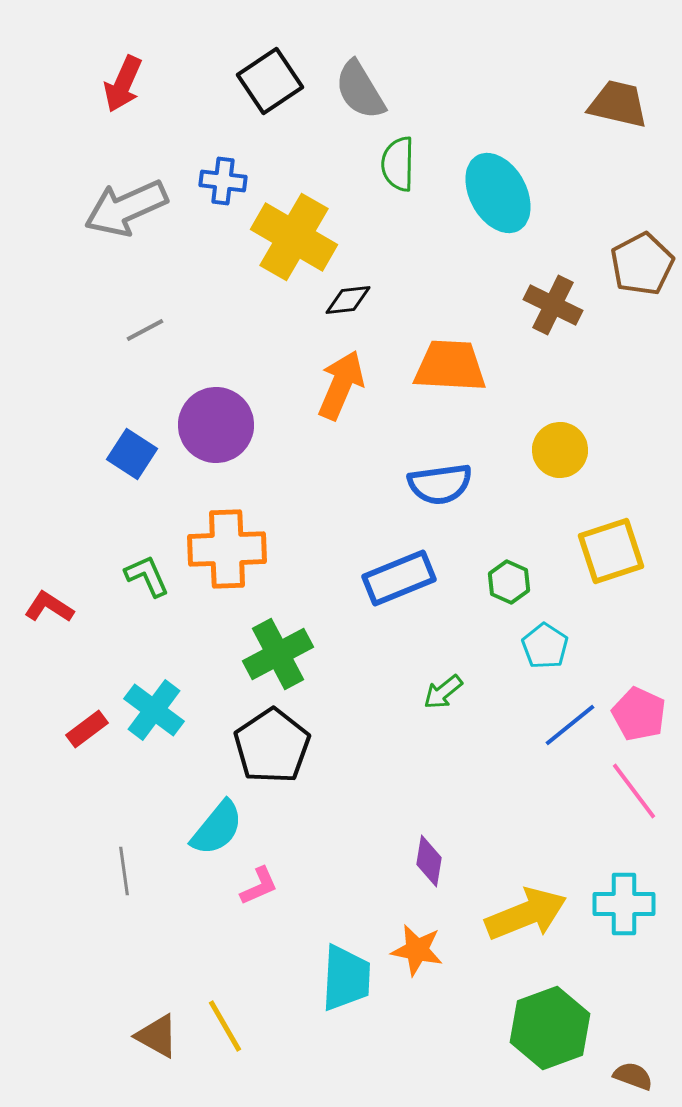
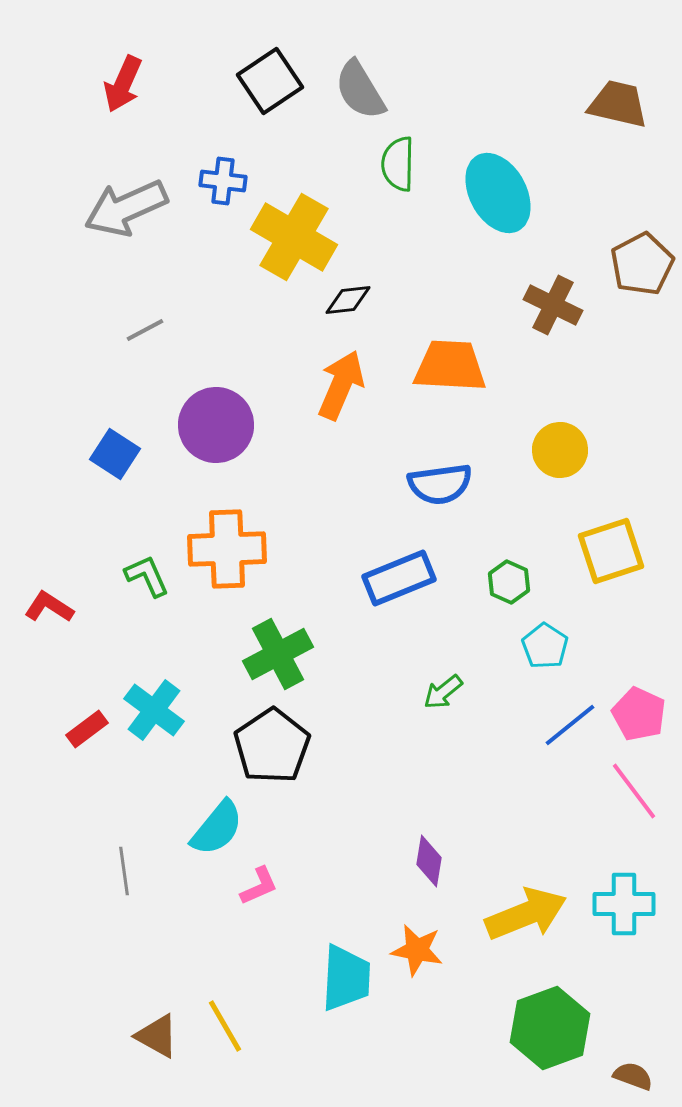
blue square at (132, 454): moved 17 px left
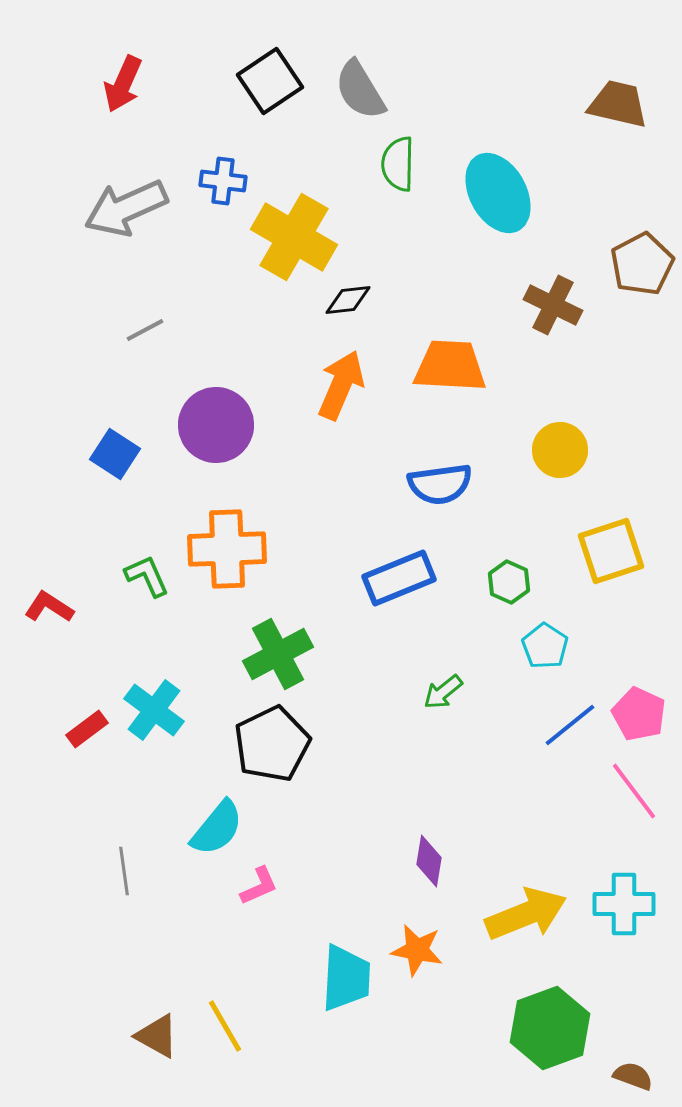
black pentagon at (272, 746): moved 2 px up; rotated 8 degrees clockwise
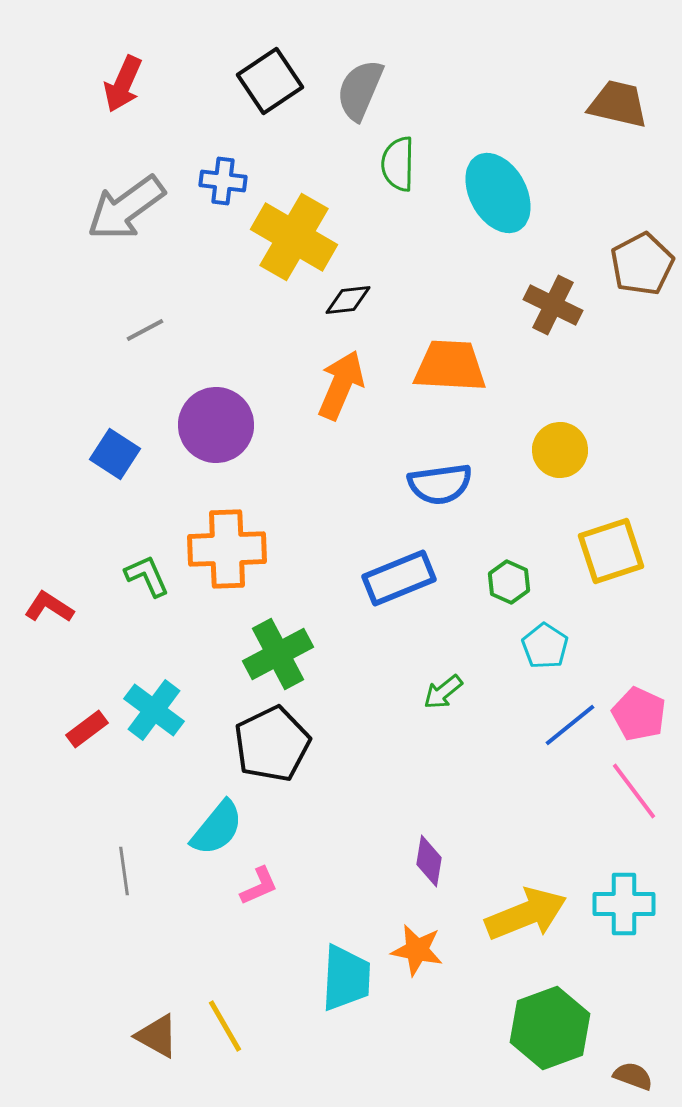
gray semicircle at (360, 90): rotated 54 degrees clockwise
gray arrow at (126, 208): rotated 12 degrees counterclockwise
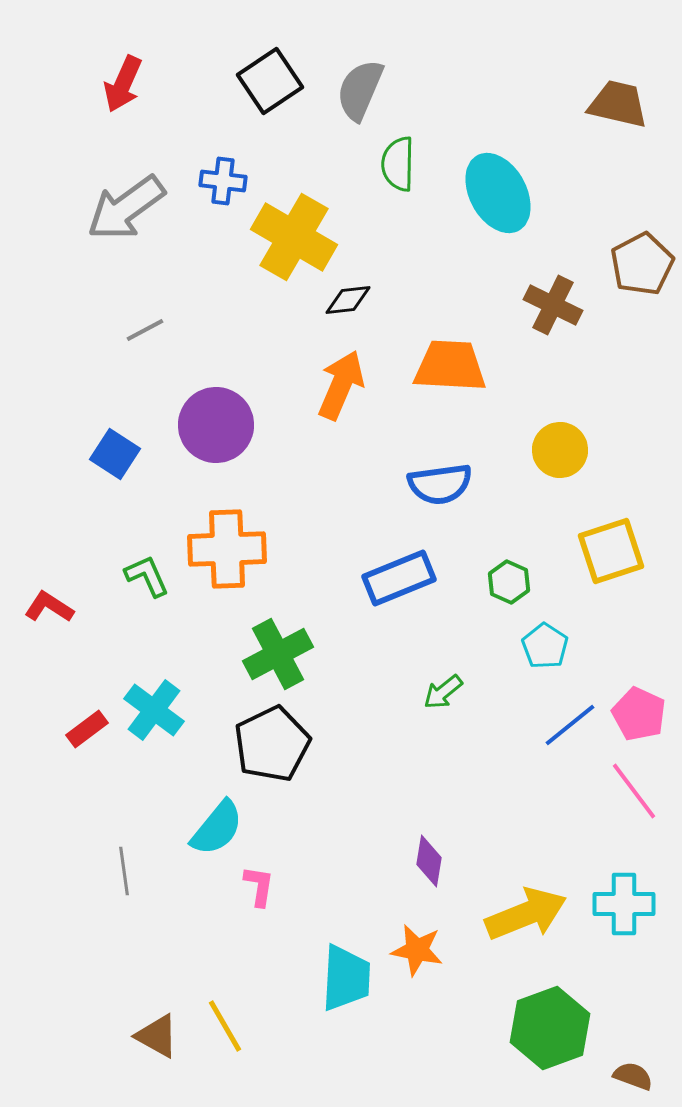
pink L-shape at (259, 886): rotated 57 degrees counterclockwise
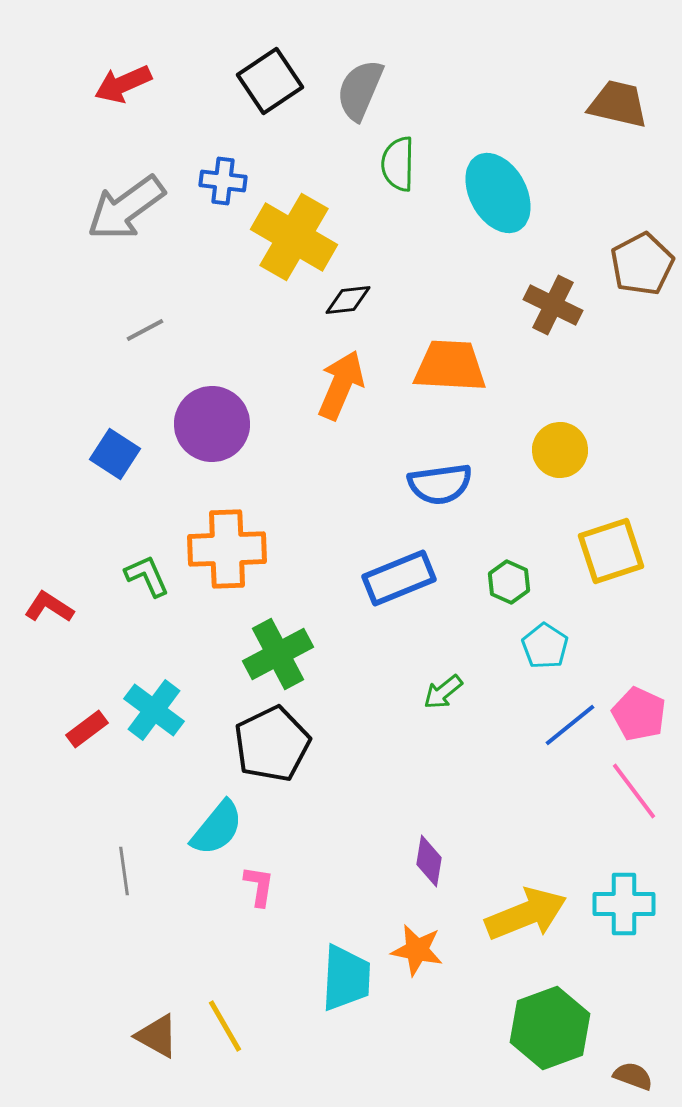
red arrow at (123, 84): rotated 42 degrees clockwise
purple circle at (216, 425): moved 4 px left, 1 px up
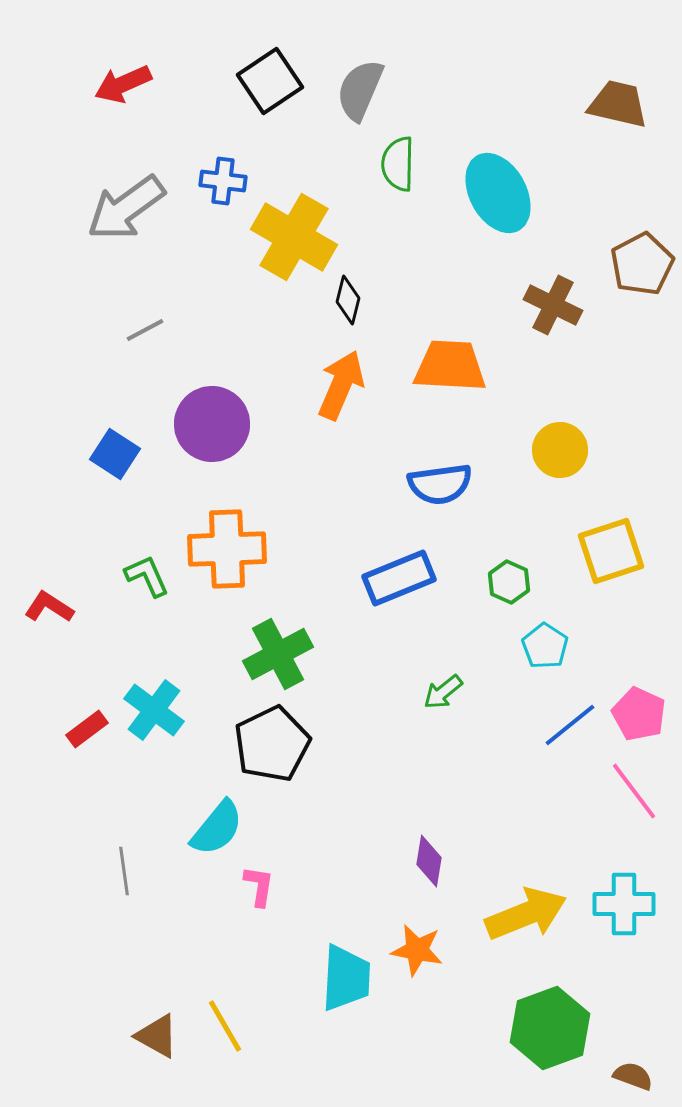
black diamond at (348, 300): rotated 69 degrees counterclockwise
